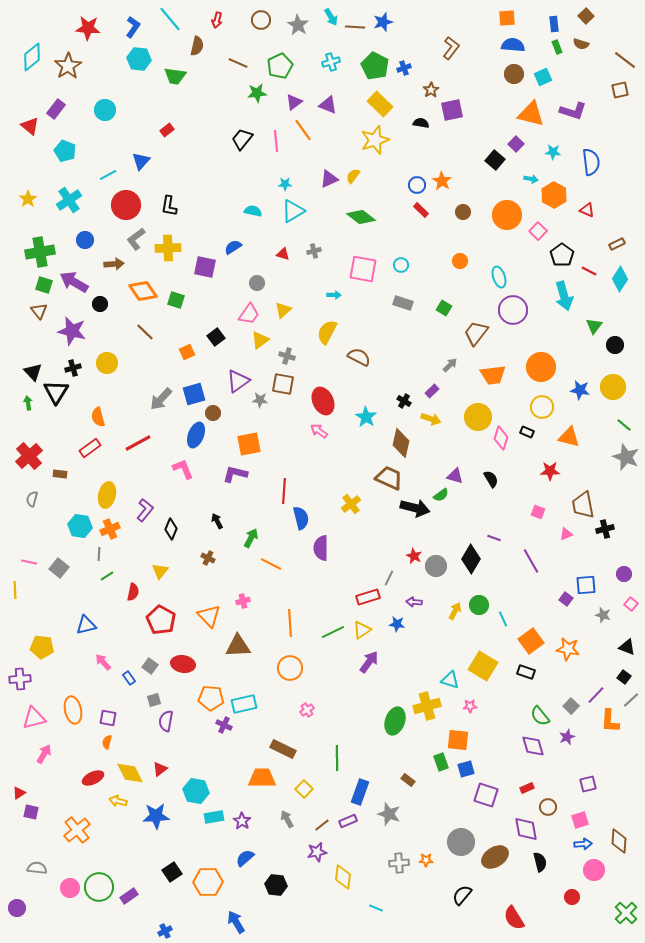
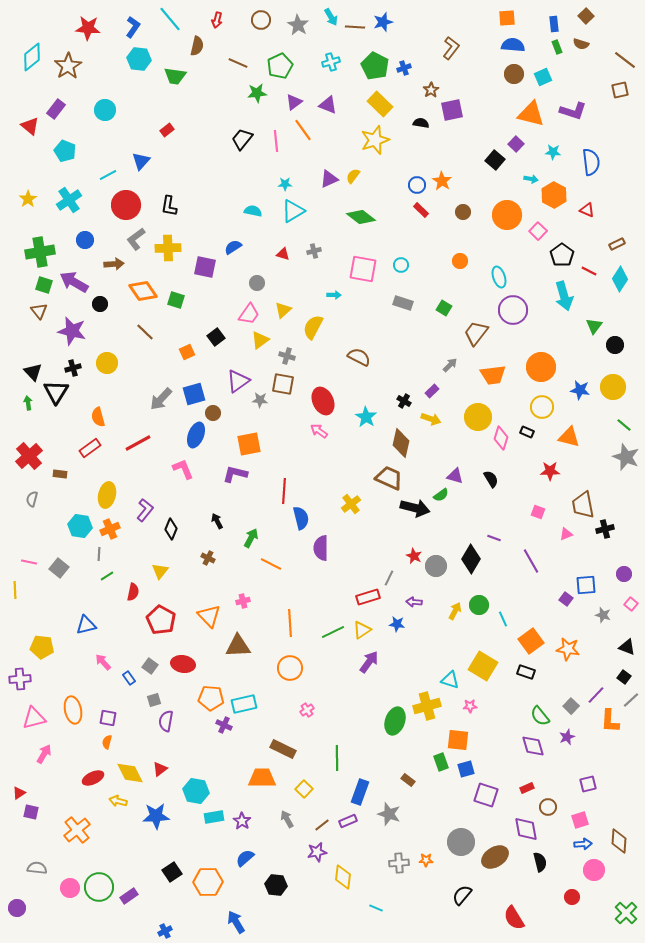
yellow semicircle at (327, 332): moved 14 px left, 5 px up
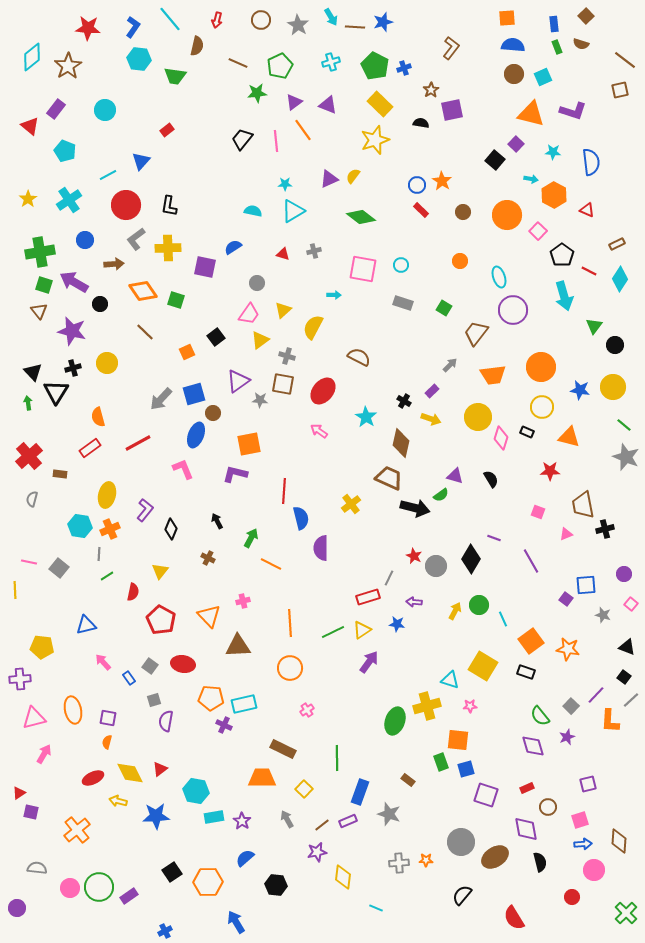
red ellipse at (323, 401): moved 10 px up; rotated 64 degrees clockwise
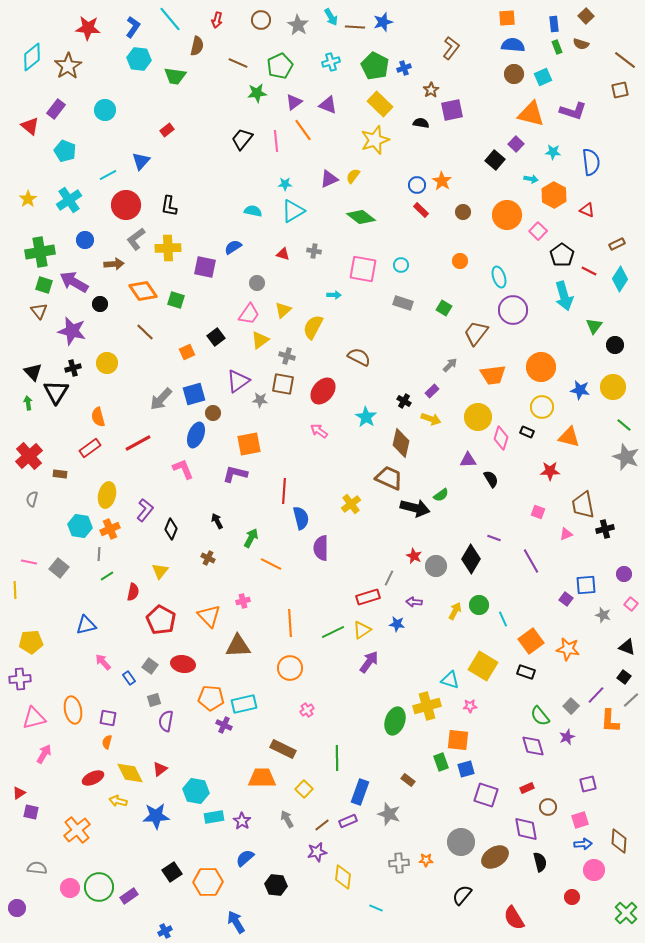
gray cross at (314, 251): rotated 24 degrees clockwise
purple triangle at (455, 476): moved 13 px right, 16 px up; rotated 18 degrees counterclockwise
yellow pentagon at (42, 647): moved 11 px left, 5 px up; rotated 10 degrees counterclockwise
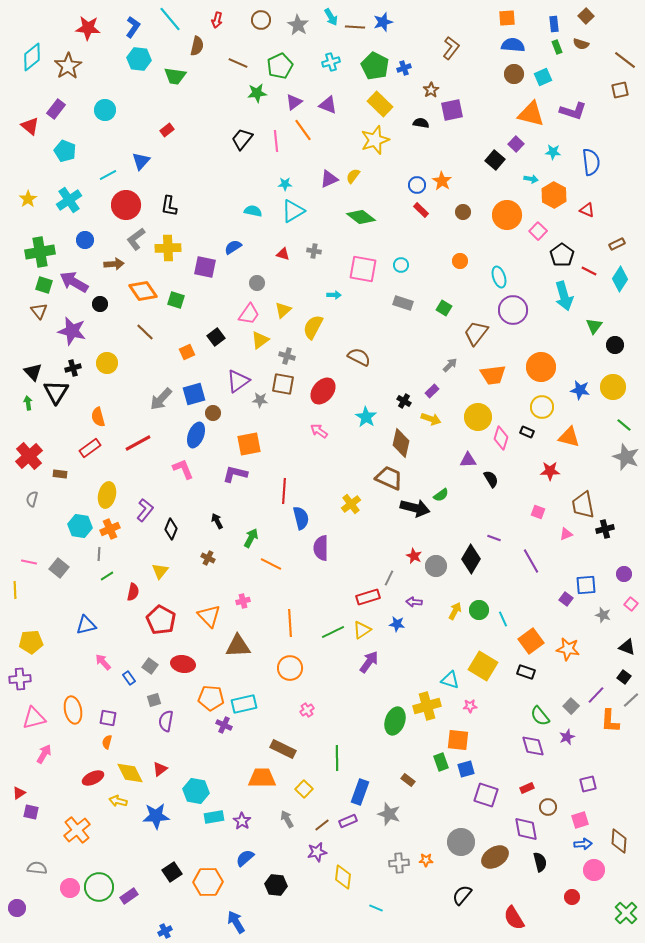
green circle at (479, 605): moved 5 px down
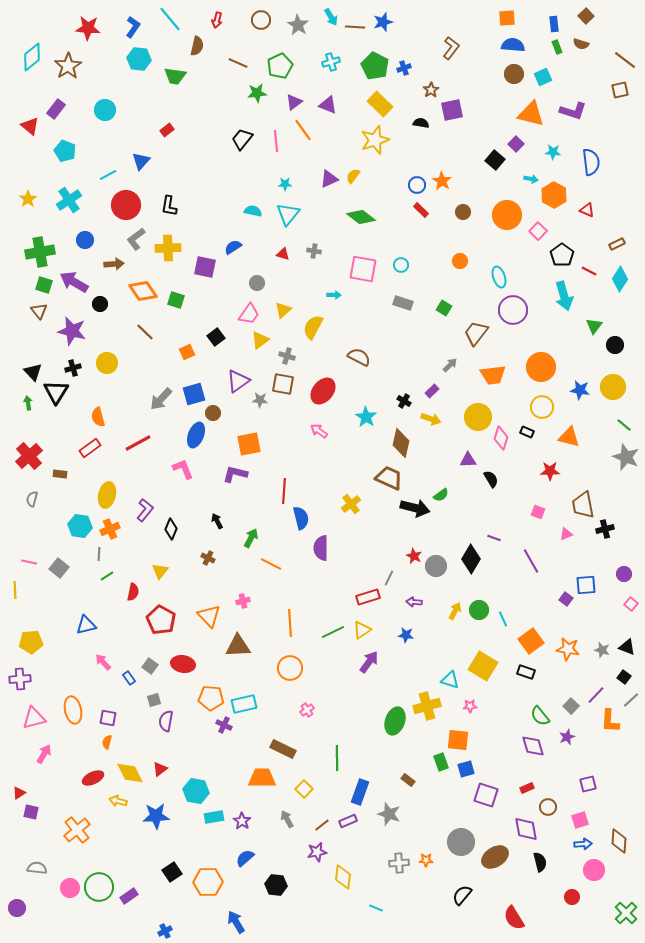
cyan triangle at (293, 211): moved 5 px left, 3 px down; rotated 20 degrees counterclockwise
gray star at (603, 615): moved 1 px left, 35 px down
blue star at (397, 624): moved 9 px right, 11 px down
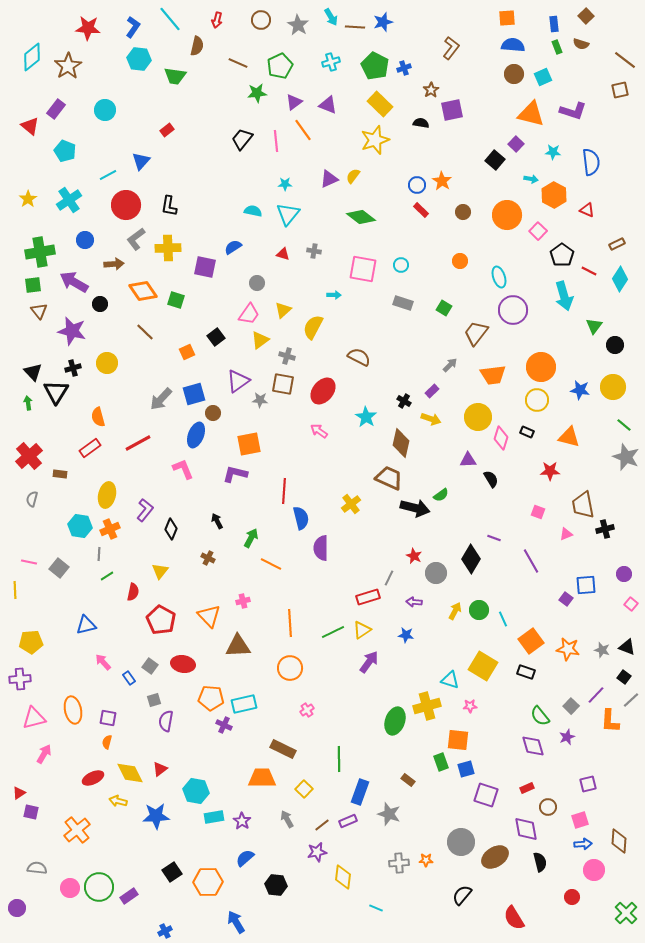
green square at (44, 285): moved 11 px left; rotated 24 degrees counterclockwise
yellow circle at (542, 407): moved 5 px left, 7 px up
gray circle at (436, 566): moved 7 px down
green line at (337, 758): moved 2 px right, 1 px down
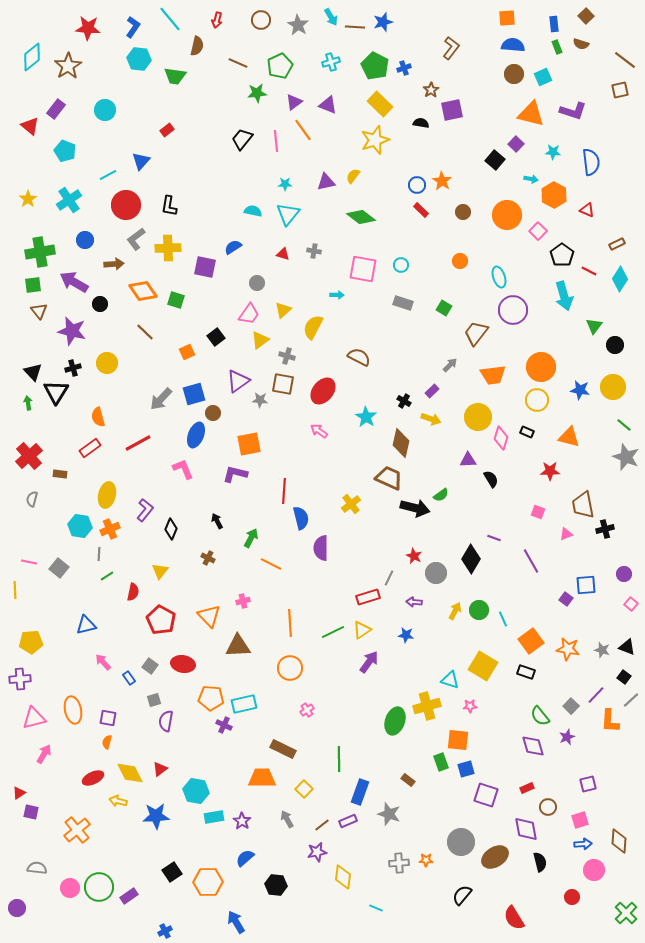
purple triangle at (329, 179): moved 3 px left, 3 px down; rotated 12 degrees clockwise
cyan arrow at (334, 295): moved 3 px right
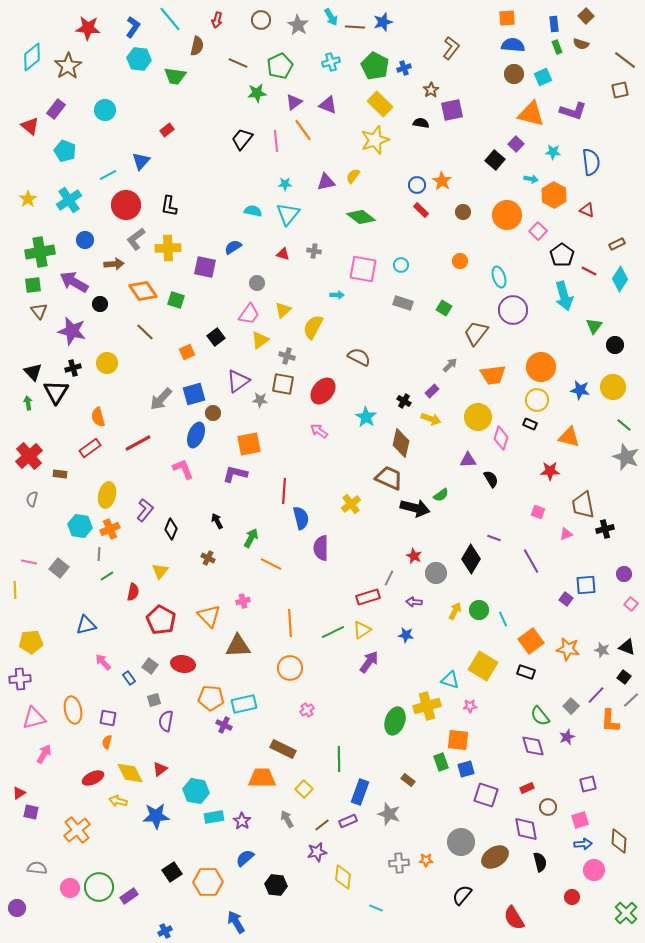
black rectangle at (527, 432): moved 3 px right, 8 px up
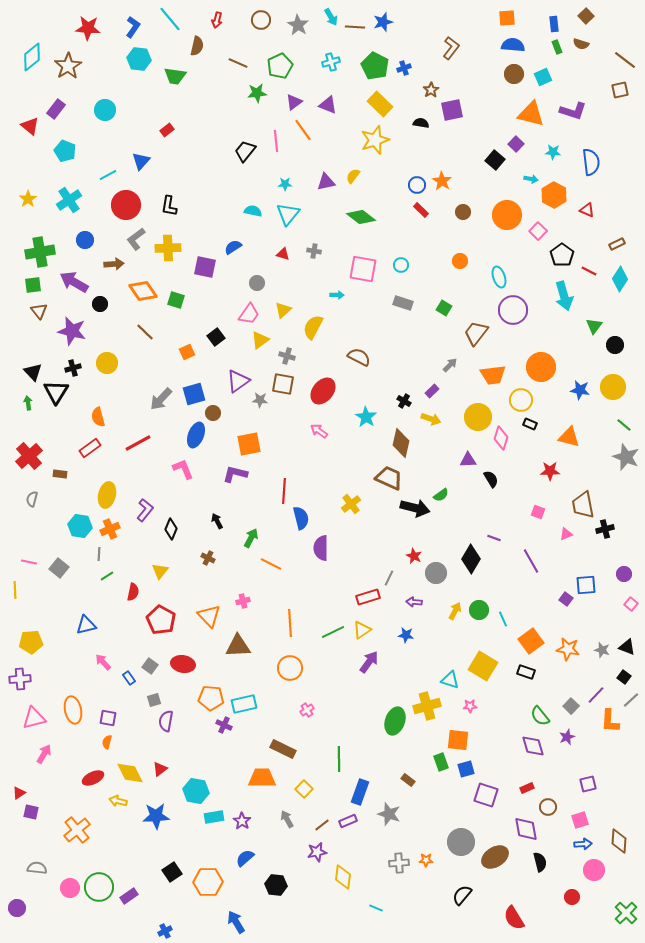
black trapezoid at (242, 139): moved 3 px right, 12 px down
yellow circle at (537, 400): moved 16 px left
